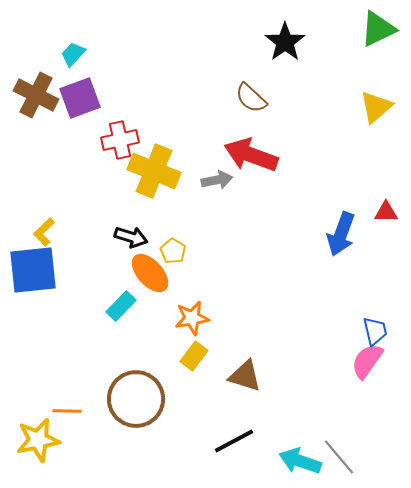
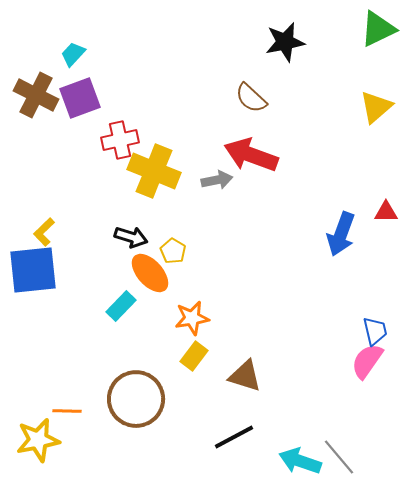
black star: rotated 24 degrees clockwise
black line: moved 4 px up
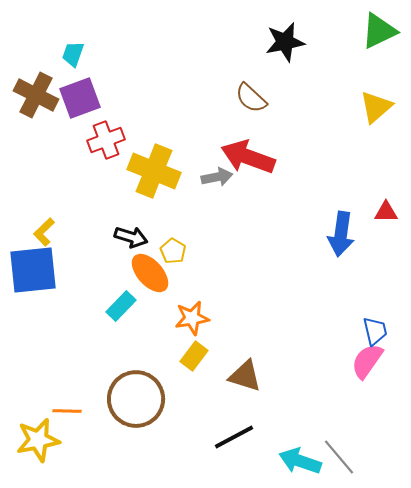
green triangle: moved 1 px right, 2 px down
cyan trapezoid: rotated 24 degrees counterclockwise
red cross: moved 14 px left; rotated 9 degrees counterclockwise
red arrow: moved 3 px left, 2 px down
gray arrow: moved 3 px up
blue arrow: rotated 12 degrees counterclockwise
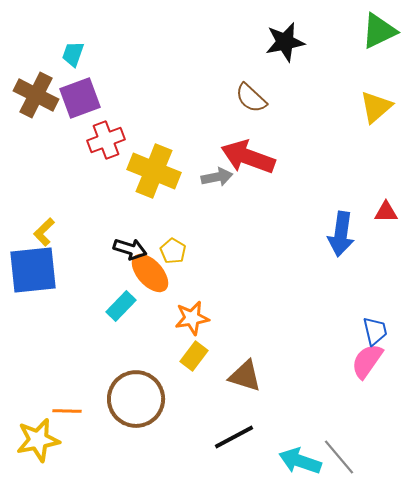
black arrow: moved 1 px left, 12 px down
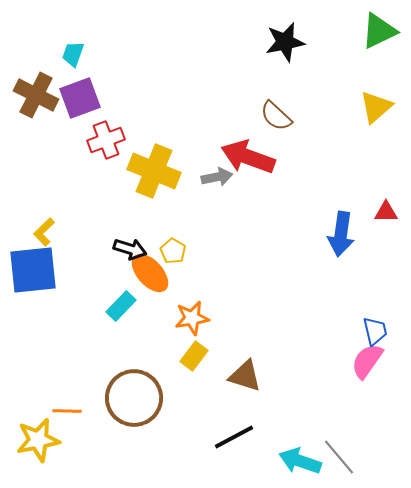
brown semicircle: moved 25 px right, 18 px down
brown circle: moved 2 px left, 1 px up
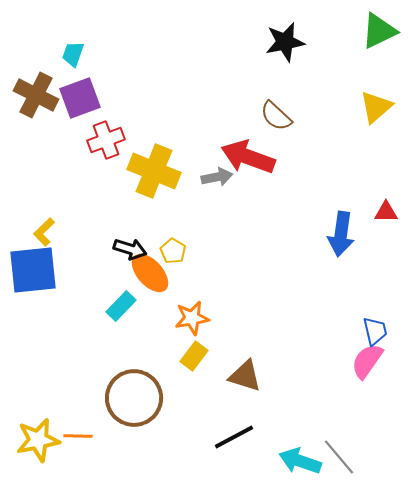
orange line: moved 11 px right, 25 px down
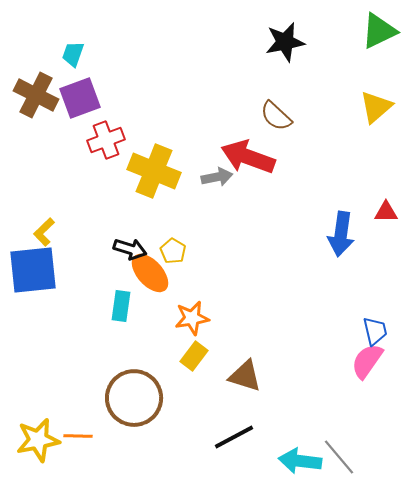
cyan rectangle: rotated 36 degrees counterclockwise
cyan arrow: rotated 12 degrees counterclockwise
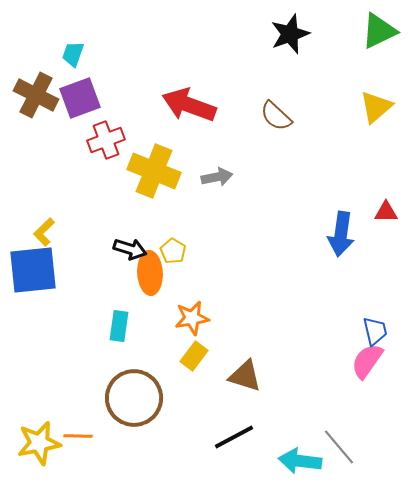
black star: moved 5 px right, 8 px up; rotated 9 degrees counterclockwise
red arrow: moved 59 px left, 52 px up
orange ellipse: rotated 39 degrees clockwise
cyan rectangle: moved 2 px left, 20 px down
yellow star: moved 1 px right, 3 px down
gray line: moved 10 px up
